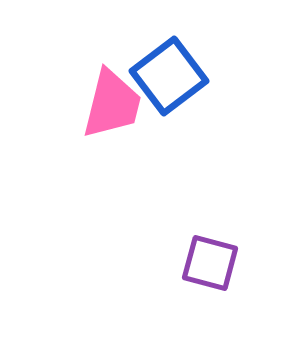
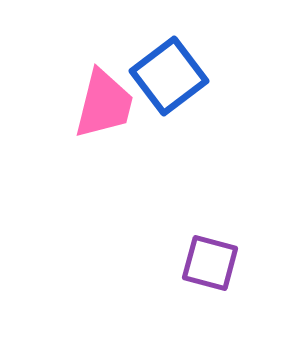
pink trapezoid: moved 8 px left
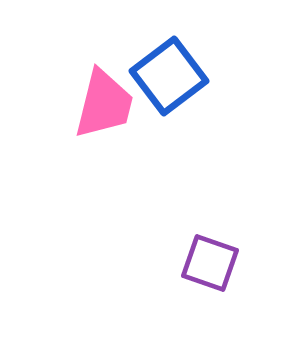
purple square: rotated 4 degrees clockwise
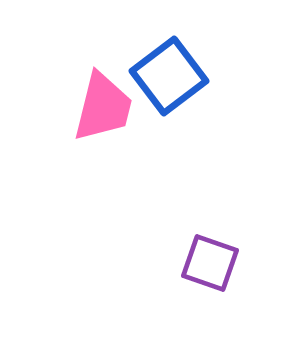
pink trapezoid: moved 1 px left, 3 px down
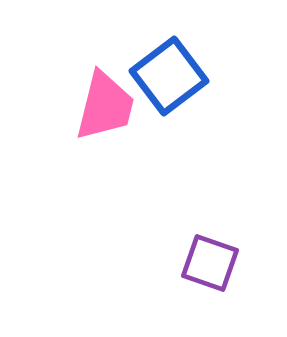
pink trapezoid: moved 2 px right, 1 px up
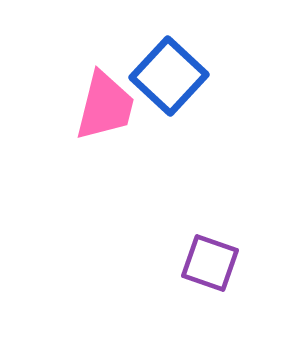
blue square: rotated 10 degrees counterclockwise
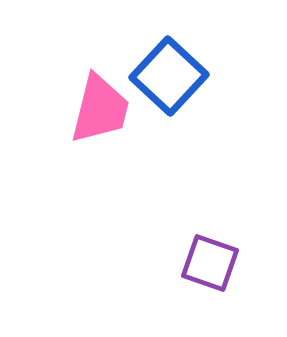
pink trapezoid: moved 5 px left, 3 px down
